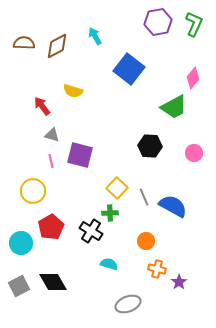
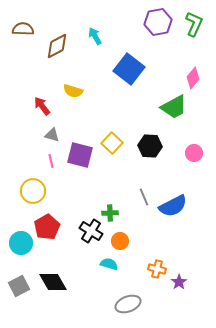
brown semicircle: moved 1 px left, 14 px up
yellow square: moved 5 px left, 45 px up
blue semicircle: rotated 124 degrees clockwise
red pentagon: moved 4 px left
orange circle: moved 26 px left
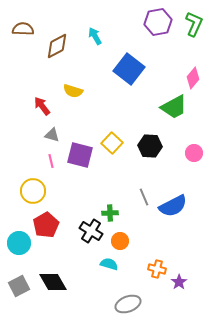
red pentagon: moved 1 px left, 2 px up
cyan circle: moved 2 px left
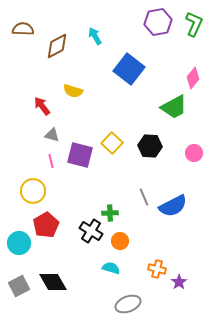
cyan semicircle: moved 2 px right, 4 px down
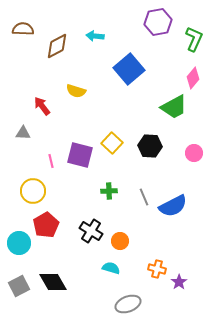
green L-shape: moved 15 px down
cyan arrow: rotated 54 degrees counterclockwise
blue square: rotated 12 degrees clockwise
yellow semicircle: moved 3 px right
gray triangle: moved 29 px left, 2 px up; rotated 14 degrees counterclockwise
green cross: moved 1 px left, 22 px up
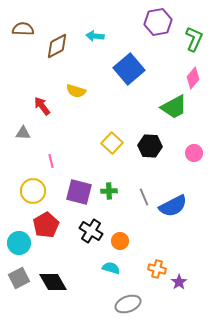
purple square: moved 1 px left, 37 px down
gray square: moved 8 px up
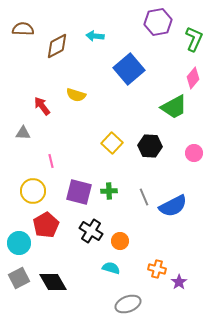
yellow semicircle: moved 4 px down
